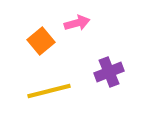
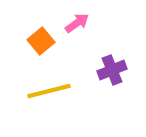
pink arrow: rotated 20 degrees counterclockwise
purple cross: moved 3 px right, 2 px up
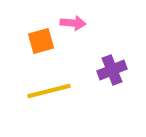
pink arrow: moved 4 px left; rotated 40 degrees clockwise
orange square: rotated 24 degrees clockwise
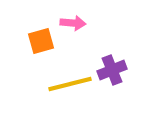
yellow line: moved 21 px right, 7 px up
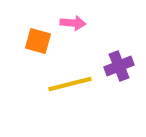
orange square: moved 3 px left; rotated 32 degrees clockwise
purple cross: moved 7 px right, 4 px up
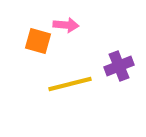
pink arrow: moved 7 px left, 2 px down
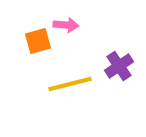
orange square: rotated 32 degrees counterclockwise
purple cross: rotated 12 degrees counterclockwise
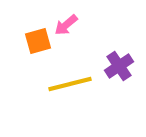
pink arrow: rotated 135 degrees clockwise
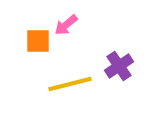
orange square: rotated 16 degrees clockwise
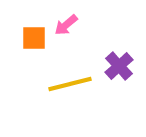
orange square: moved 4 px left, 3 px up
purple cross: rotated 8 degrees counterclockwise
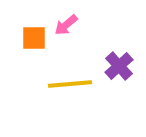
yellow line: rotated 9 degrees clockwise
